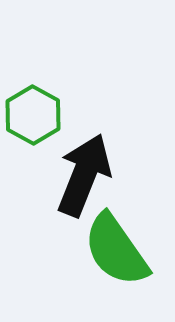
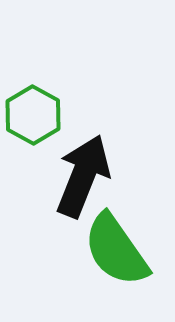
black arrow: moved 1 px left, 1 px down
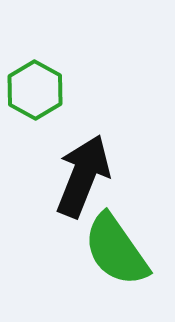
green hexagon: moved 2 px right, 25 px up
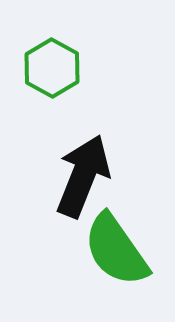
green hexagon: moved 17 px right, 22 px up
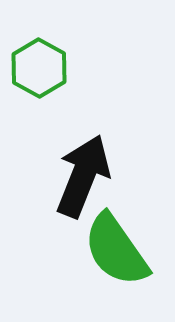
green hexagon: moved 13 px left
